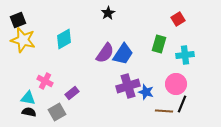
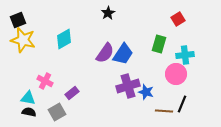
pink circle: moved 10 px up
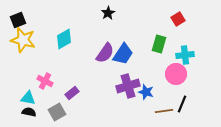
brown line: rotated 12 degrees counterclockwise
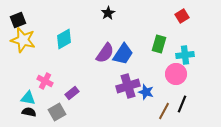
red square: moved 4 px right, 3 px up
brown line: rotated 54 degrees counterclockwise
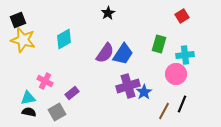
blue star: moved 2 px left; rotated 21 degrees clockwise
cyan triangle: rotated 21 degrees counterclockwise
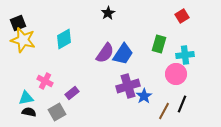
black square: moved 3 px down
blue star: moved 4 px down
cyan triangle: moved 2 px left
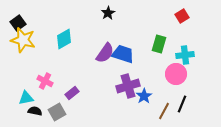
black square: rotated 14 degrees counterclockwise
blue trapezoid: rotated 105 degrees counterclockwise
black semicircle: moved 6 px right, 1 px up
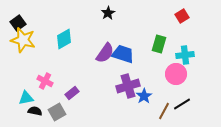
black line: rotated 36 degrees clockwise
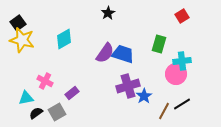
yellow star: moved 1 px left
cyan cross: moved 3 px left, 6 px down
black semicircle: moved 1 px right, 2 px down; rotated 48 degrees counterclockwise
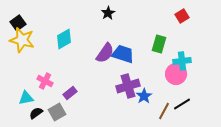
purple rectangle: moved 2 px left
